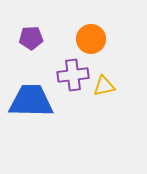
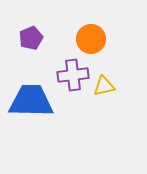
purple pentagon: rotated 20 degrees counterclockwise
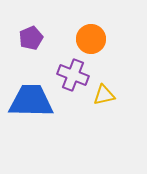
purple cross: rotated 28 degrees clockwise
yellow triangle: moved 9 px down
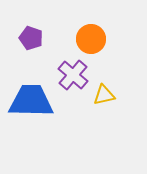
purple pentagon: rotated 30 degrees counterclockwise
purple cross: rotated 20 degrees clockwise
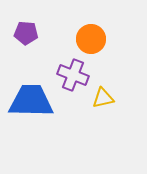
purple pentagon: moved 5 px left, 5 px up; rotated 15 degrees counterclockwise
purple cross: rotated 20 degrees counterclockwise
yellow triangle: moved 1 px left, 3 px down
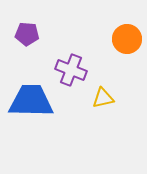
purple pentagon: moved 1 px right, 1 px down
orange circle: moved 36 px right
purple cross: moved 2 px left, 5 px up
